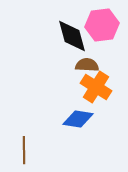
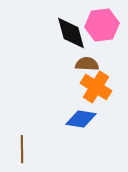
black diamond: moved 1 px left, 3 px up
brown semicircle: moved 1 px up
blue diamond: moved 3 px right
brown line: moved 2 px left, 1 px up
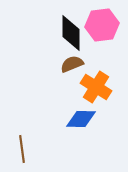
black diamond: rotated 15 degrees clockwise
brown semicircle: moved 15 px left; rotated 25 degrees counterclockwise
blue diamond: rotated 8 degrees counterclockwise
brown line: rotated 8 degrees counterclockwise
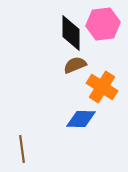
pink hexagon: moved 1 px right, 1 px up
brown semicircle: moved 3 px right, 1 px down
orange cross: moved 6 px right
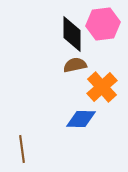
black diamond: moved 1 px right, 1 px down
brown semicircle: rotated 10 degrees clockwise
orange cross: rotated 16 degrees clockwise
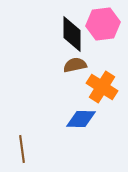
orange cross: rotated 16 degrees counterclockwise
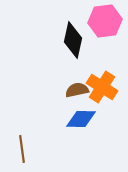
pink hexagon: moved 2 px right, 3 px up
black diamond: moved 1 px right, 6 px down; rotated 12 degrees clockwise
brown semicircle: moved 2 px right, 25 px down
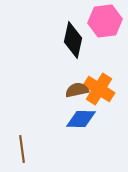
orange cross: moved 3 px left, 2 px down
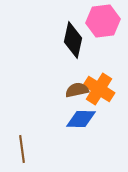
pink hexagon: moved 2 px left
